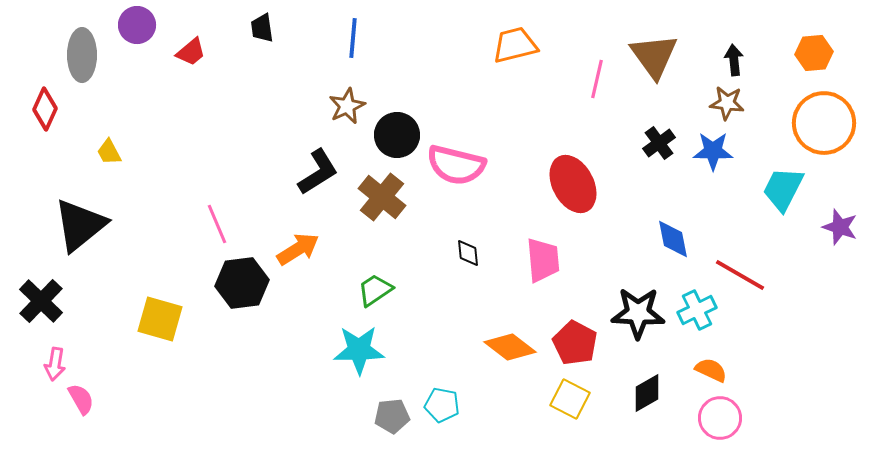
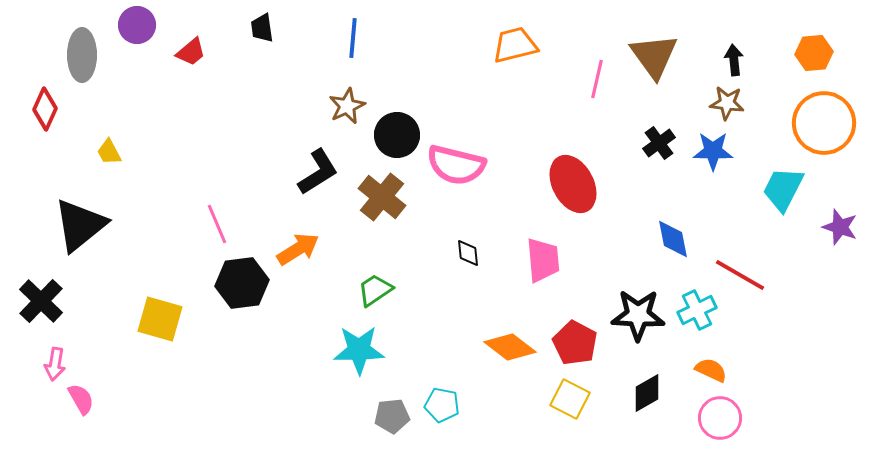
black star at (638, 313): moved 2 px down
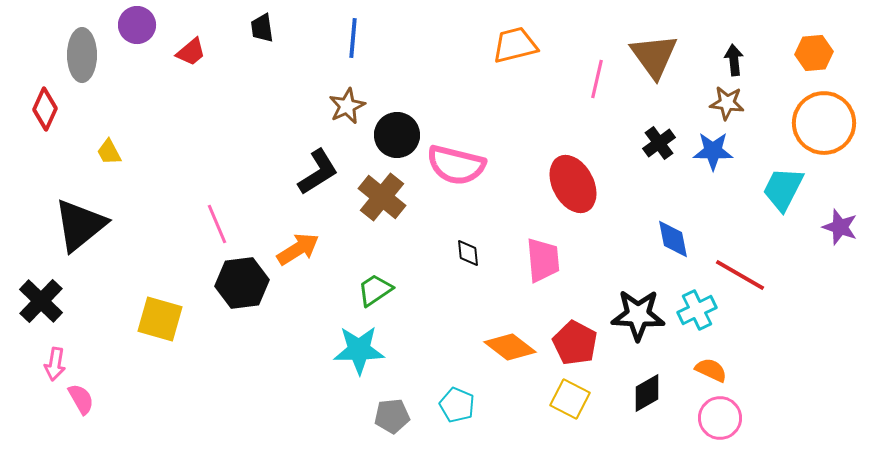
cyan pentagon at (442, 405): moved 15 px right; rotated 12 degrees clockwise
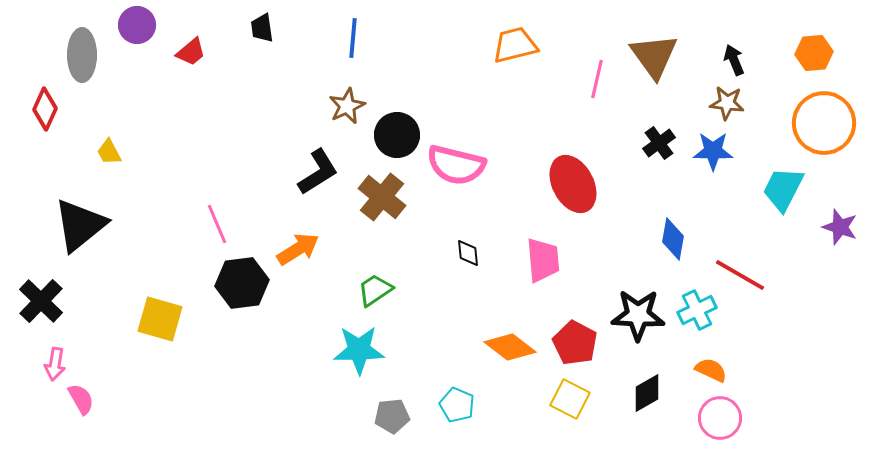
black arrow at (734, 60): rotated 16 degrees counterclockwise
blue diamond at (673, 239): rotated 21 degrees clockwise
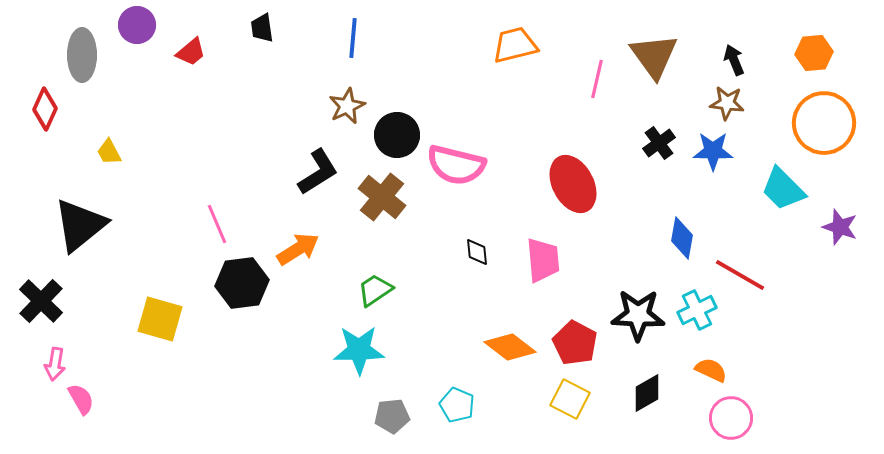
cyan trapezoid at (783, 189): rotated 72 degrees counterclockwise
blue diamond at (673, 239): moved 9 px right, 1 px up
black diamond at (468, 253): moved 9 px right, 1 px up
pink circle at (720, 418): moved 11 px right
